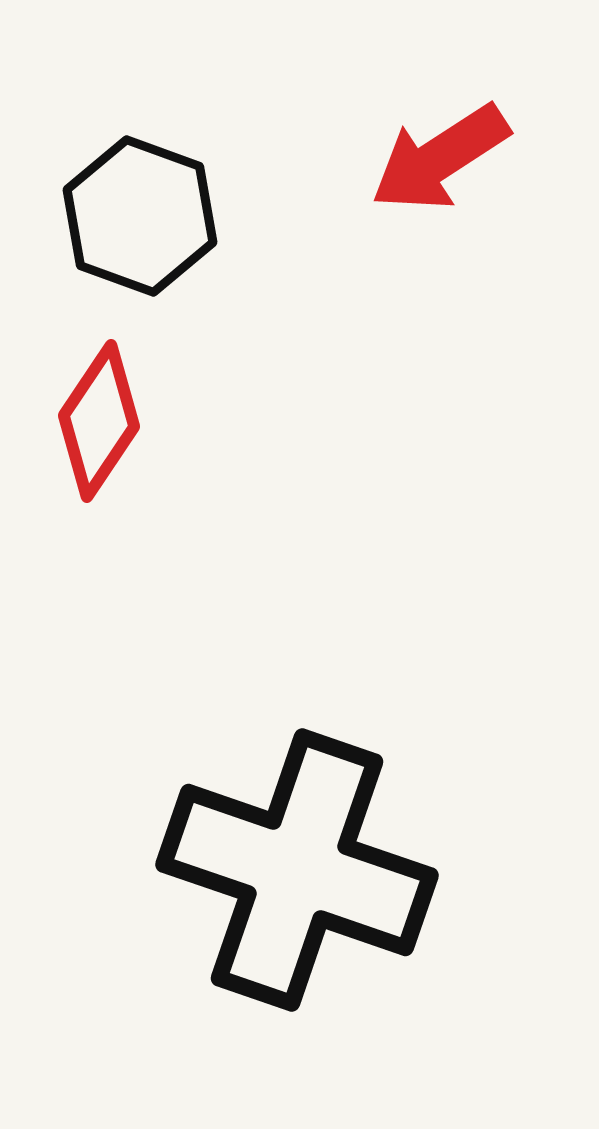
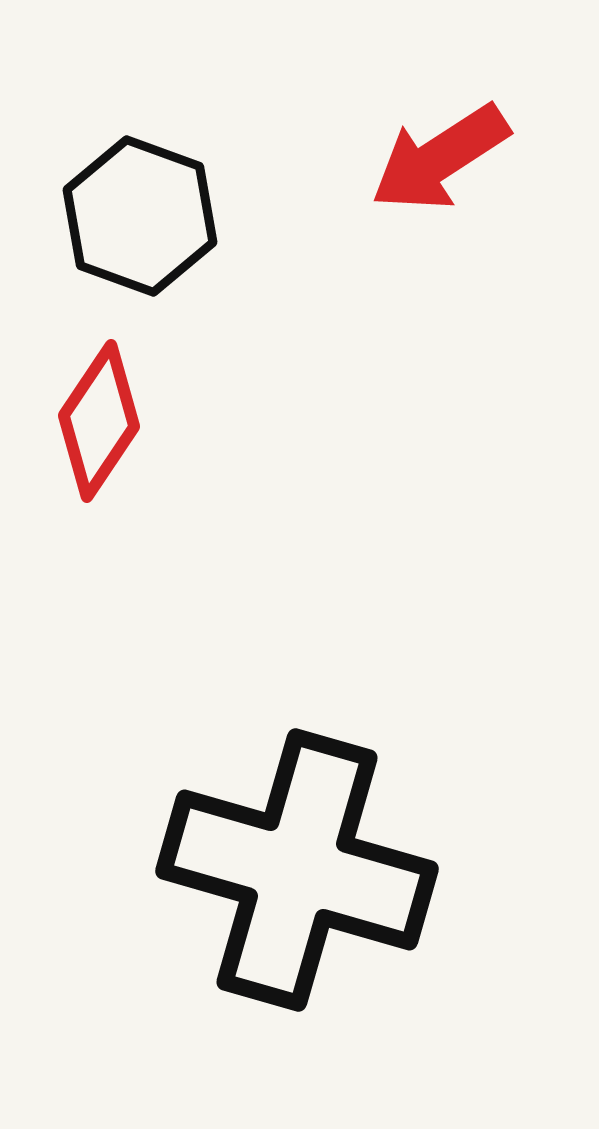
black cross: rotated 3 degrees counterclockwise
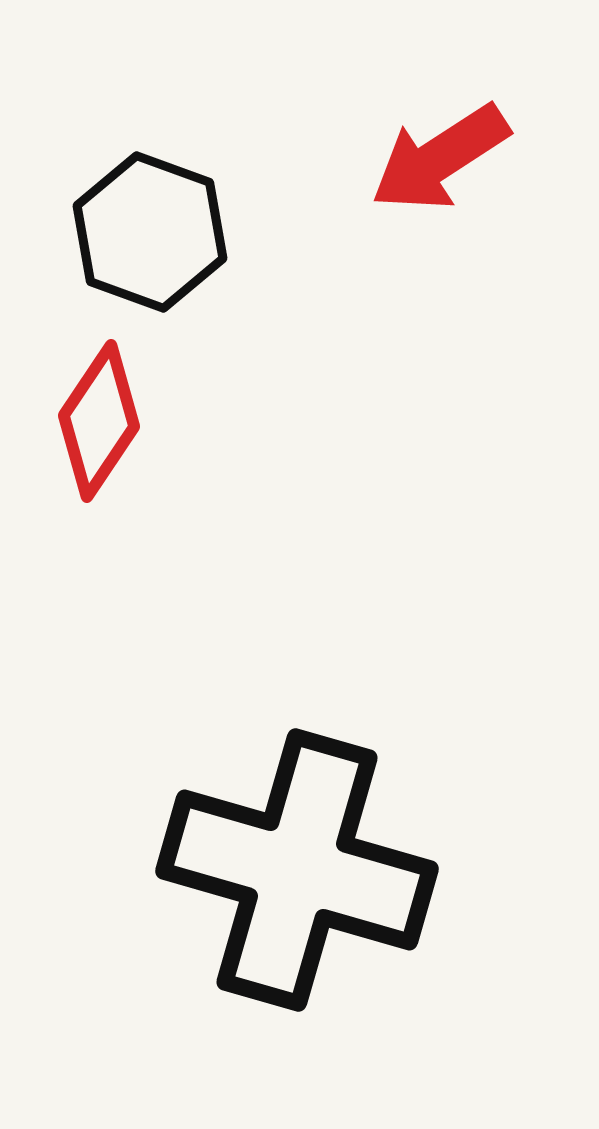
black hexagon: moved 10 px right, 16 px down
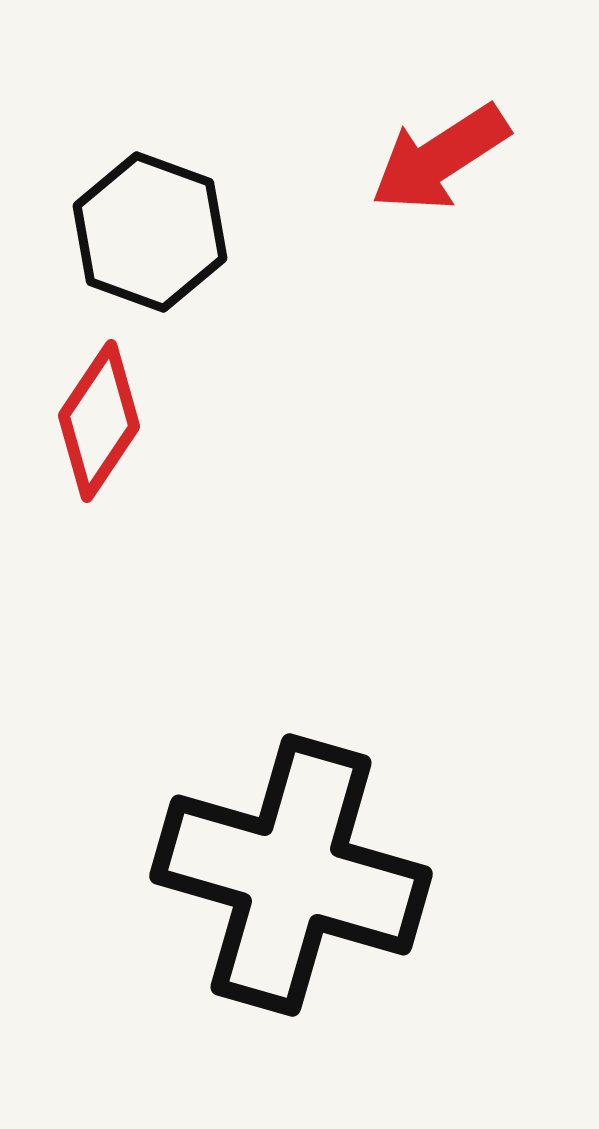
black cross: moved 6 px left, 5 px down
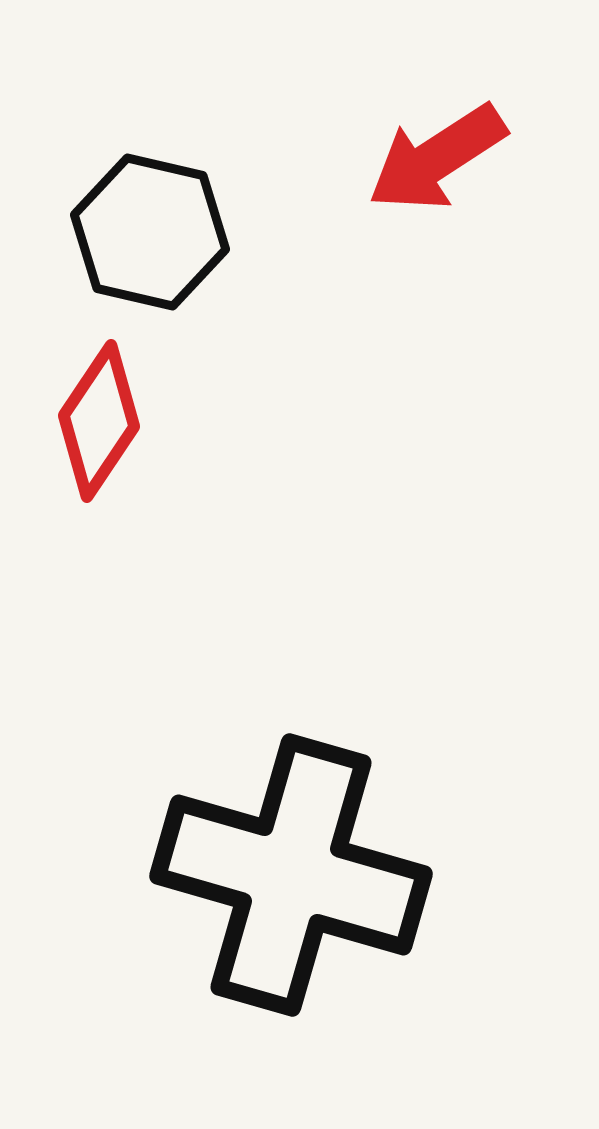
red arrow: moved 3 px left
black hexagon: rotated 7 degrees counterclockwise
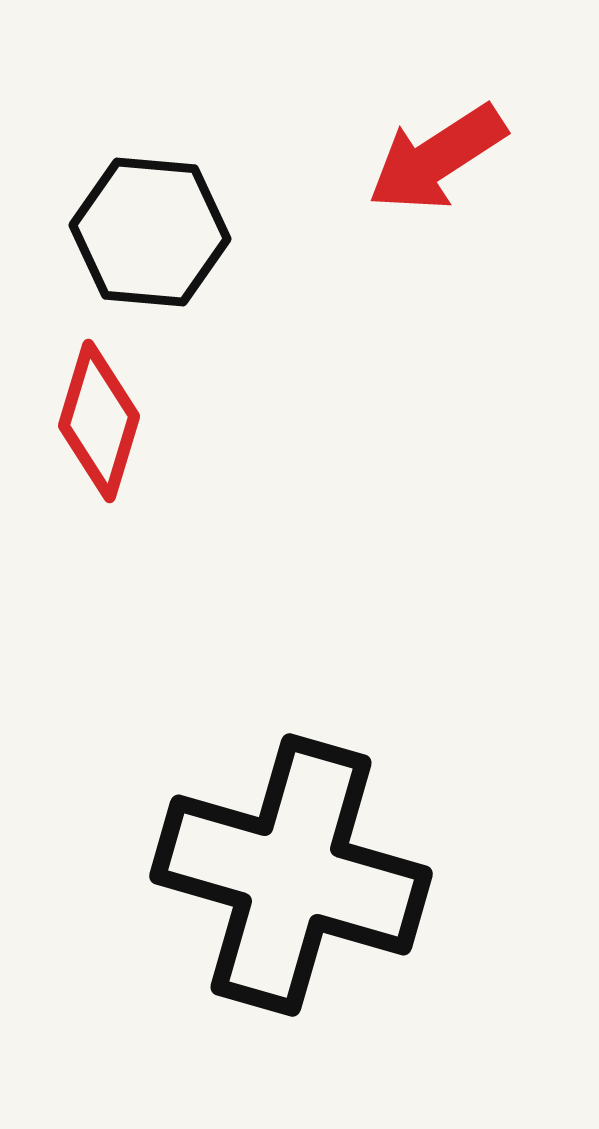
black hexagon: rotated 8 degrees counterclockwise
red diamond: rotated 17 degrees counterclockwise
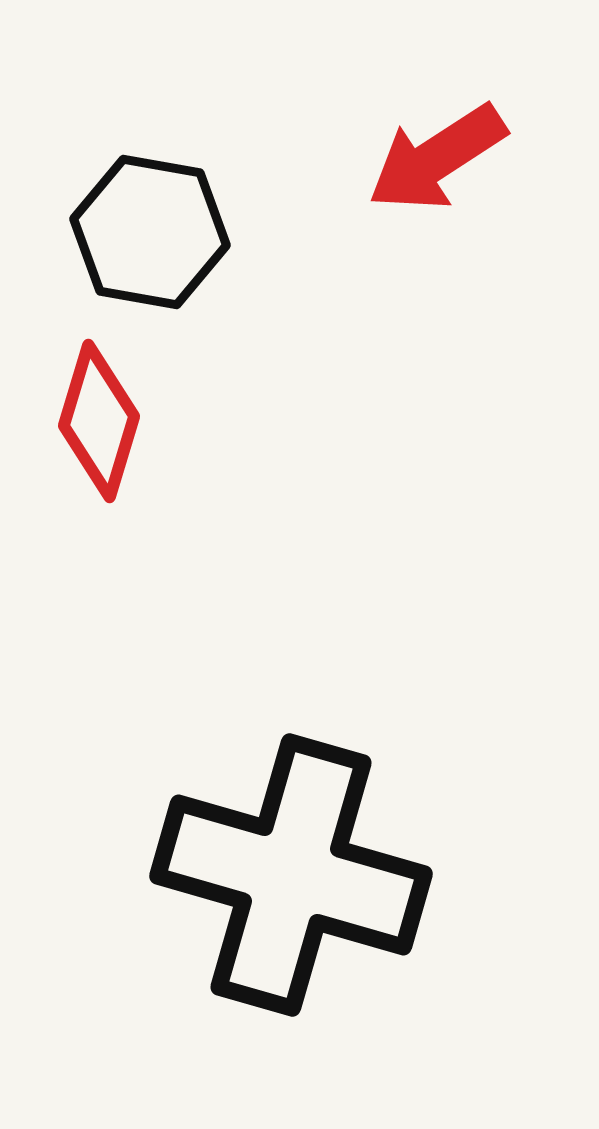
black hexagon: rotated 5 degrees clockwise
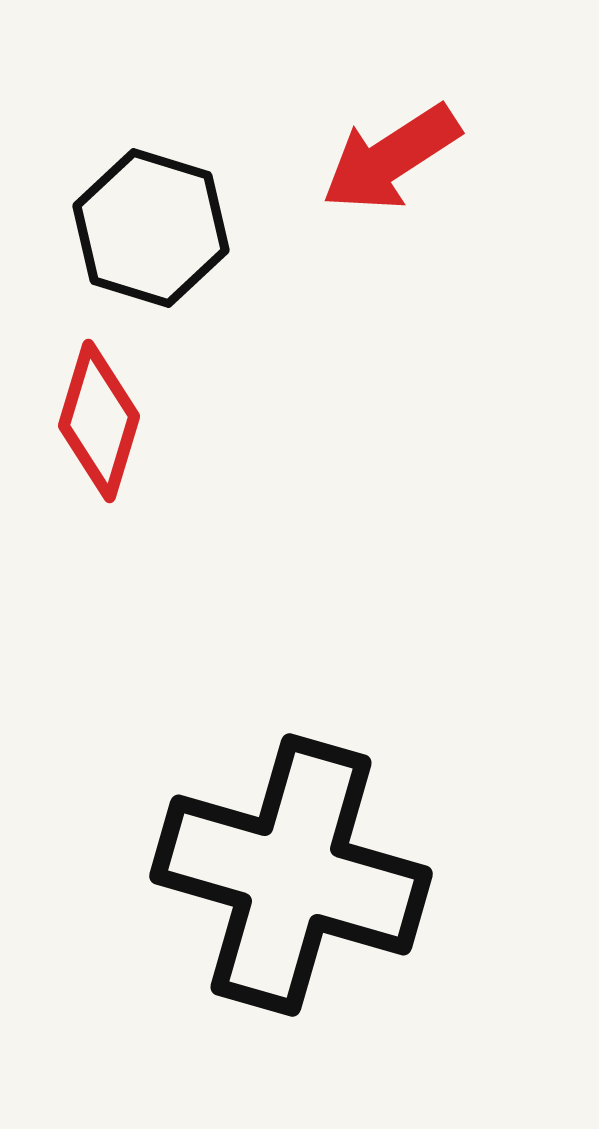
red arrow: moved 46 px left
black hexagon: moved 1 px right, 4 px up; rotated 7 degrees clockwise
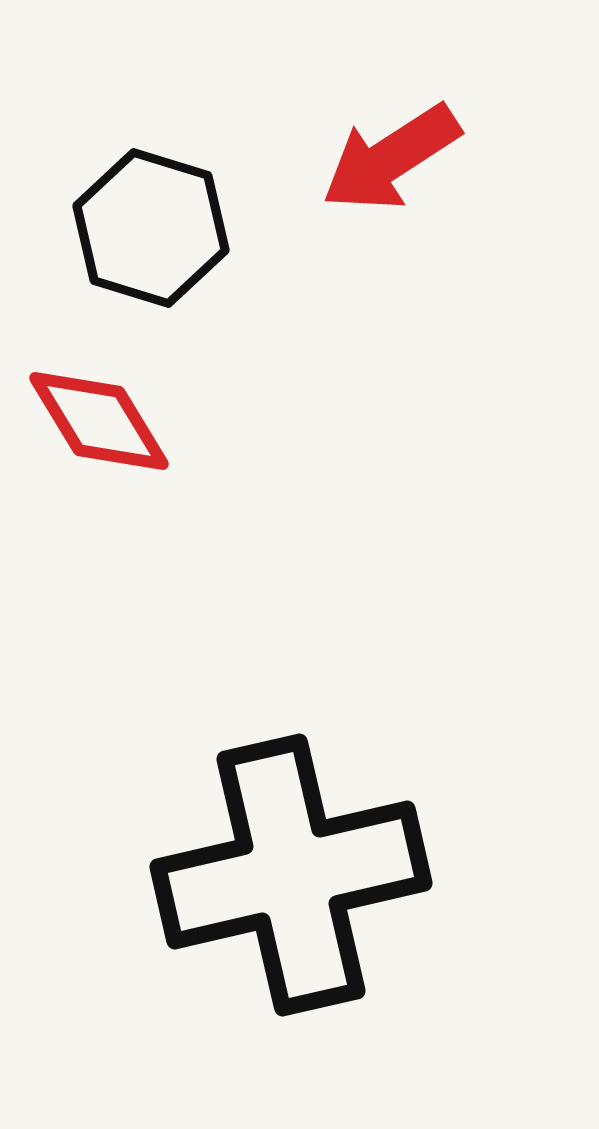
red diamond: rotated 48 degrees counterclockwise
black cross: rotated 29 degrees counterclockwise
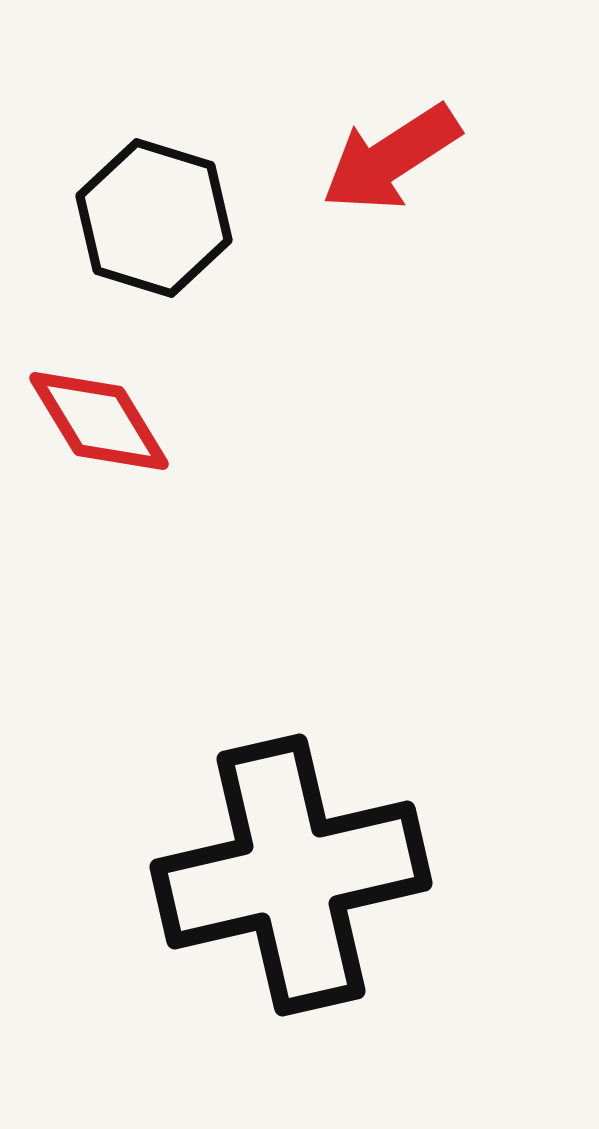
black hexagon: moved 3 px right, 10 px up
